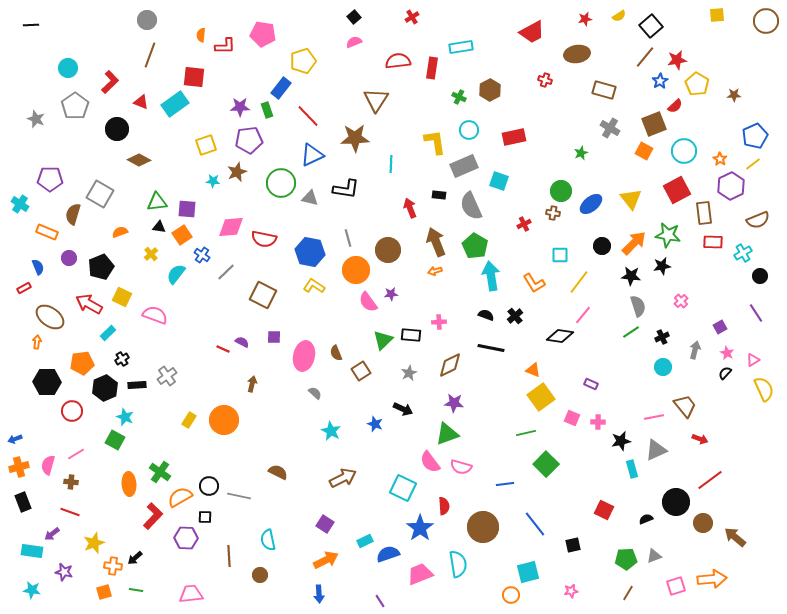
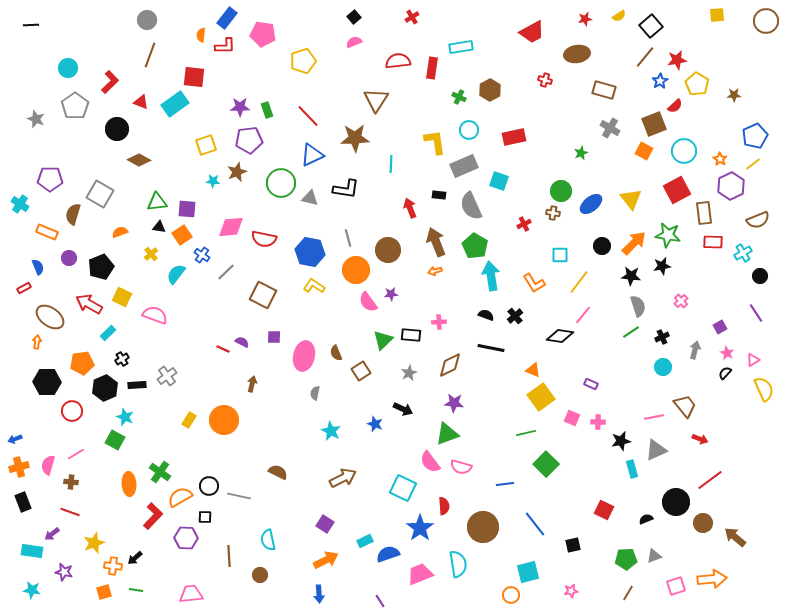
blue rectangle at (281, 88): moved 54 px left, 70 px up
gray semicircle at (315, 393): rotated 120 degrees counterclockwise
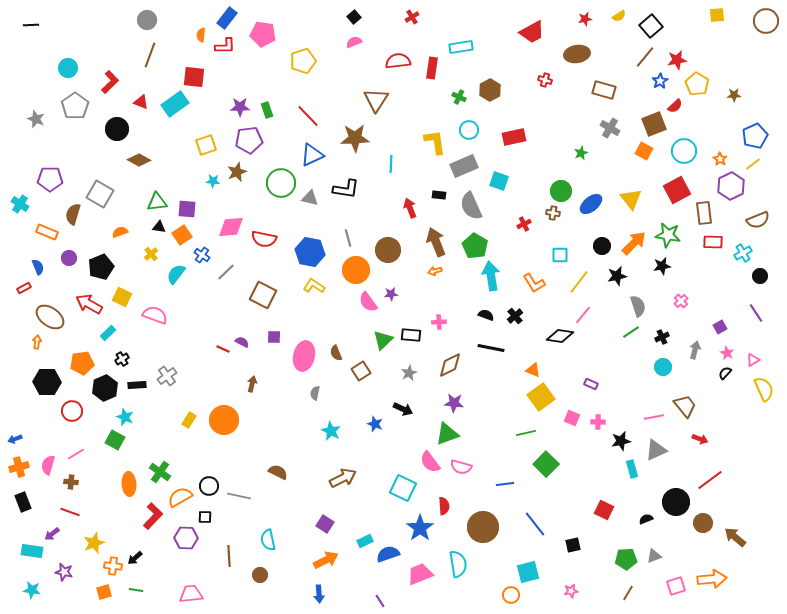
black star at (631, 276): moved 14 px left; rotated 18 degrees counterclockwise
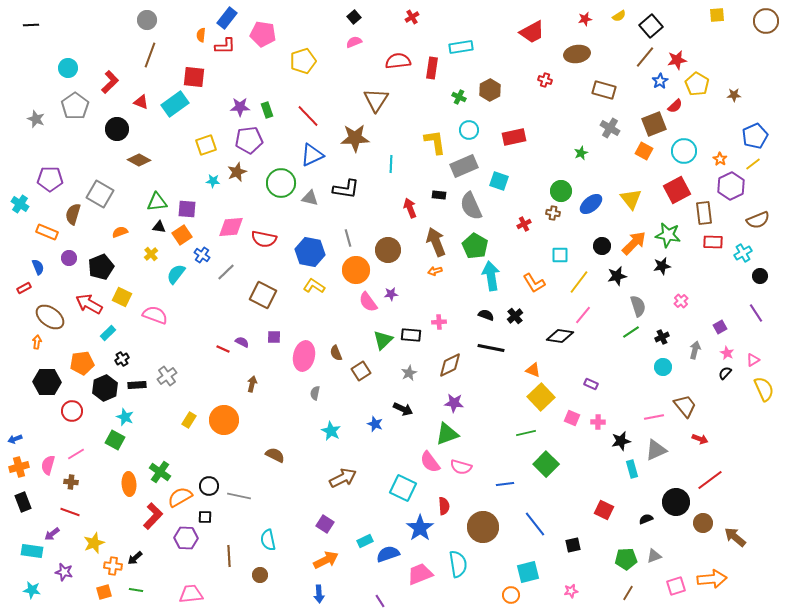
yellow square at (541, 397): rotated 8 degrees counterclockwise
brown semicircle at (278, 472): moved 3 px left, 17 px up
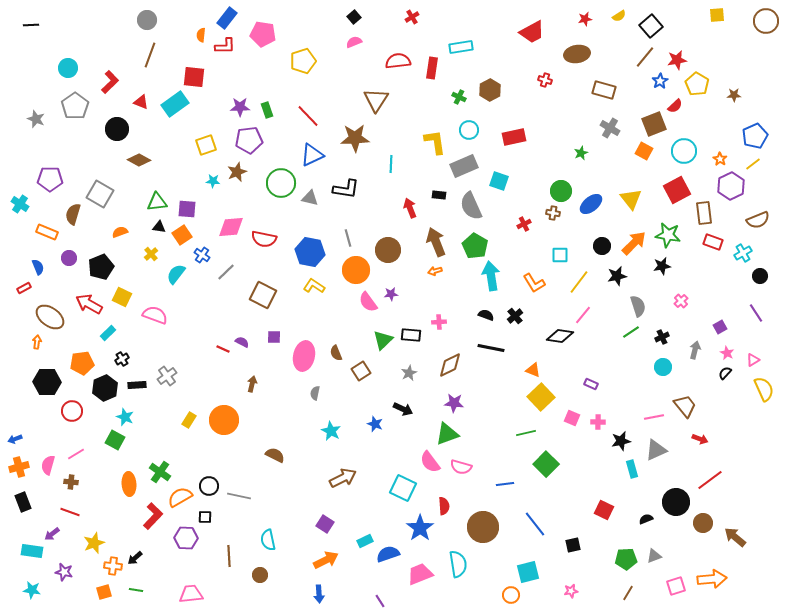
red rectangle at (713, 242): rotated 18 degrees clockwise
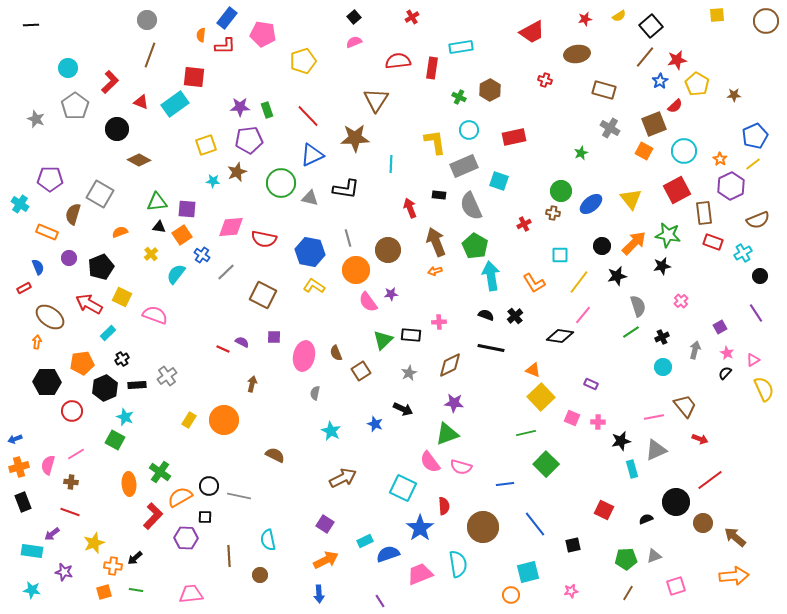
orange arrow at (712, 579): moved 22 px right, 3 px up
